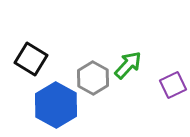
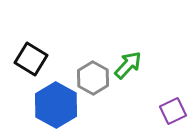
purple square: moved 26 px down
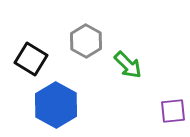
green arrow: rotated 92 degrees clockwise
gray hexagon: moved 7 px left, 37 px up
purple square: rotated 20 degrees clockwise
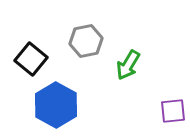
gray hexagon: rotated 20 degrees clockwise
black square: rotated 8 degrees clockwise
green arrow: rotated 76 degrees clockwise
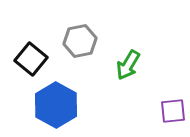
gray hexagon: moved 6 px left
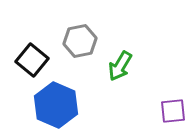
black square: moved 1 px right, 1 px down
green arrow: moved 8 px left, 1 px down
blue hexagon: rotated 6 degrees counterclockwise
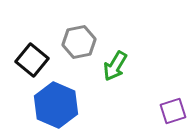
gray hexagon: moved 1 px left, 1 px down
green arrow: moved 5 px left
purple square: rotated 12 degrees counterclockwise
